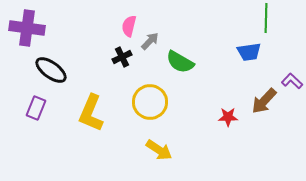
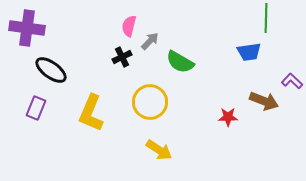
brown arrow: rotated 112 degrees counterclockwise
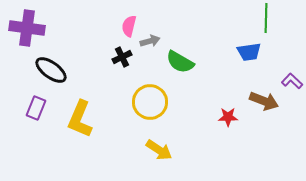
gray arrow: rotated 30 degrees clockwise
yellow L-shape: moved 11 px left, 6 px down
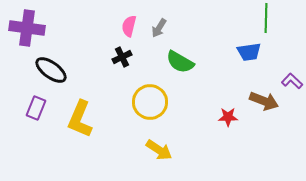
gray arrow: moved 9 px right, 13 px up; rotated 138 degrees clockwise
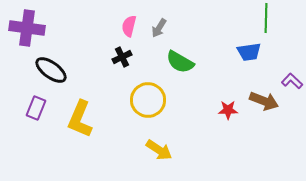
yellow circle: moved 2 px left, 2 px up
red star: moved 7 px up
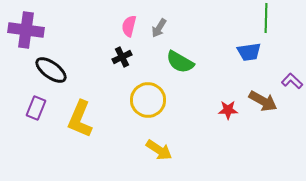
purple cross: moved 1 px left, 2 px down
brown arrow: moved 1 px left; rotated 8 degrees clockwise
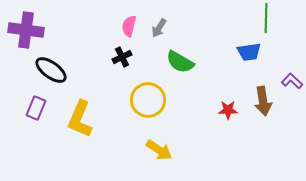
brown arrow: rotated 52 degrees clockwise
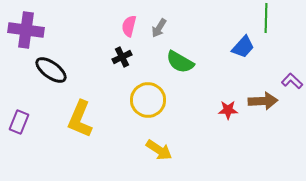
blue trapezoid: moved 6 px left, 5 px up; rotated 40 degrees counterclockwise
brown arrow: rotated 84 degrees counterclockwise
purple rectangle: moved 17 px left, 14 px down
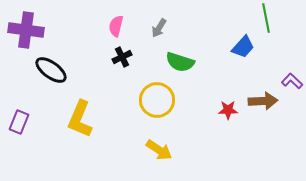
green line: rotated 12 degrees counterclockwise
pink semicircle: moved 13 px left
green semicircle: rotated 12 degrees counterclockwise
yellow circle: moved 9 px right
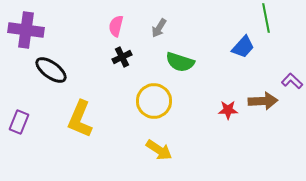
yellow circle: moved 3 px left, 1 px down
